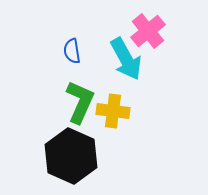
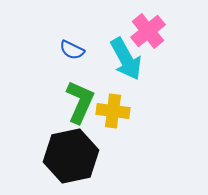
blue semicircle: moved 1 px up; rotated 55 degrees counterclockwise
black hexagon: rotated 24 degrees clockwise
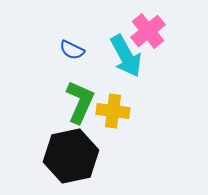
cyan arrow: moved 3 px up
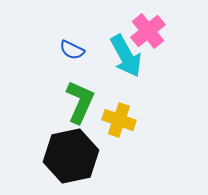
yellow cross: moved 6 px right, 9 px down; rotated 12 degrees clockwise
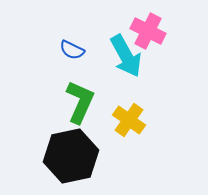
pink cross: rotated 24 degrees counterclockwise
yellow cross: moved 10 px right; rotated 16 degrees clockwise
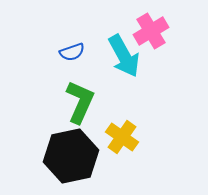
pink cross: moved 3 px right; rotated 32 degrees clockwise
blue semicircle: moved 2 px down; rotated 45 degrees counterclockwise
cyan arrow: moved 2 px left
yellow cross: moved 7 px left, 17 px down
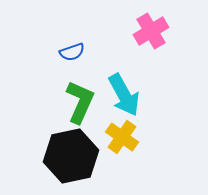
cyan arrow: moved 39 px down
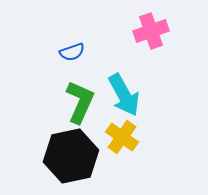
pink cross: rotated 12 degrees clockwise
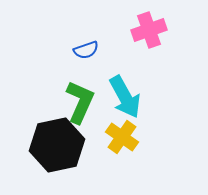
pink cross: moved 2 px left, 1 px up
blue semicircle: moved 14 px right, 2 px up
cyan arrow: moved 1 px right, 2 px down
black hexagon: moved 14 px left, 11 px up
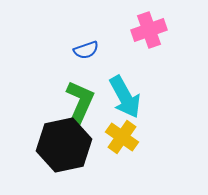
black hexagon: moved 7 px right
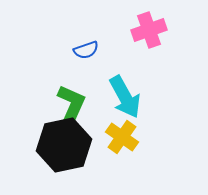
green L-shape: moved 9 px left, 4 px down
